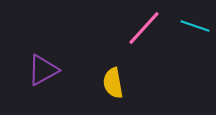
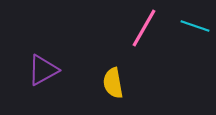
pink line: rotated 12 degrees counterclockwise
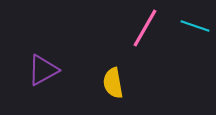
pink line: moved 1 px right
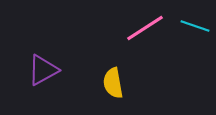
pink line: rotated 27 degrees clockwise
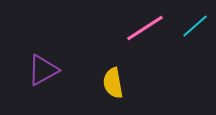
cyan line: rotated 60 degrees counterclockwise
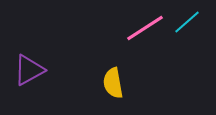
cyan line: moved 8 px left, 4 px up
purple triangle: moved 14 px left
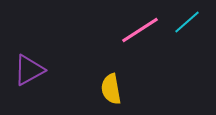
pink line: moved 5 px left, 2 px down
yellow semicircle: moved 2 px left, 6 px down
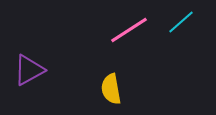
cyan line: moved 6 px left
pink line: moved 11 px left
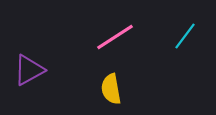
cyan line: moved 4 px right, 14 px down; rotated 12 degrees counterclockwise
pink line: moved 14 px left, 7 px down
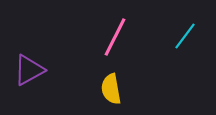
pink line: rotated 30 degrees counterclockwise
